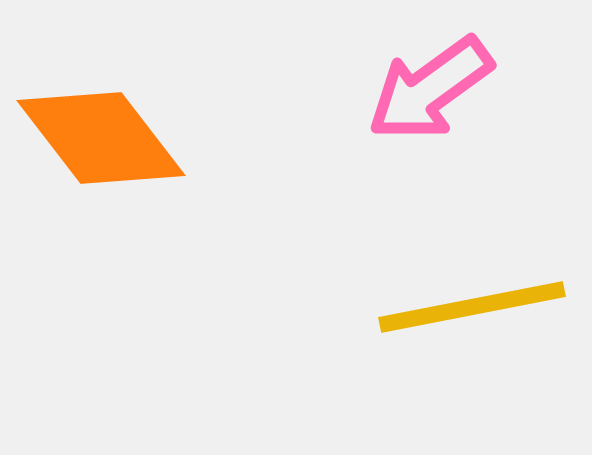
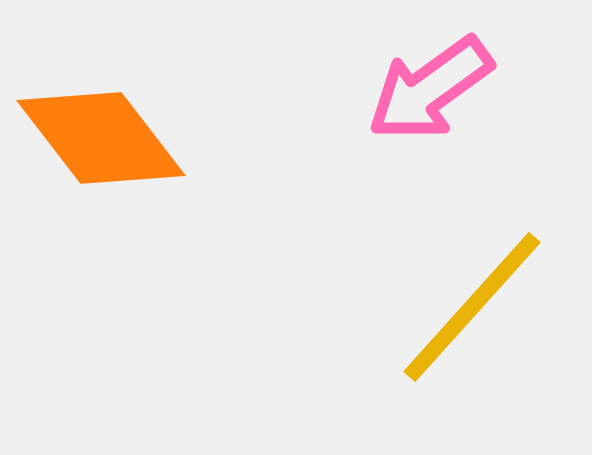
yellow line: rotated 37 degrees counterclockwise
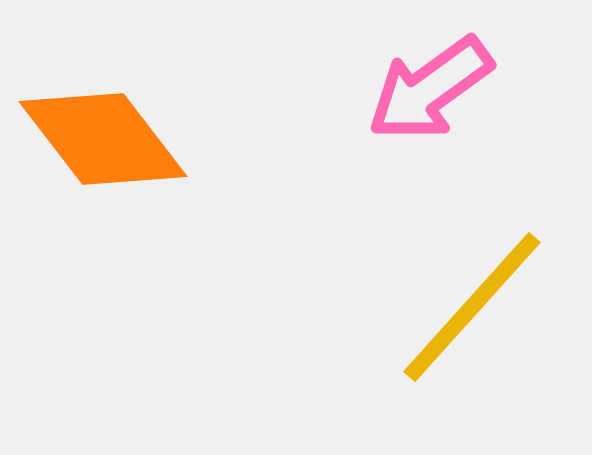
orange diamond: moved 2 px right, 1 px down
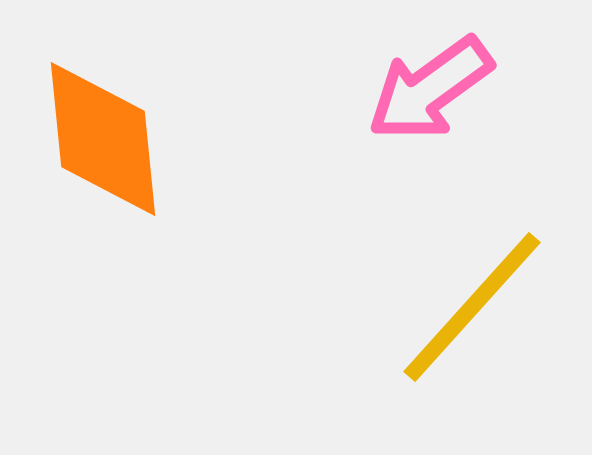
orange diamond: rotated 32 degrees clockwise
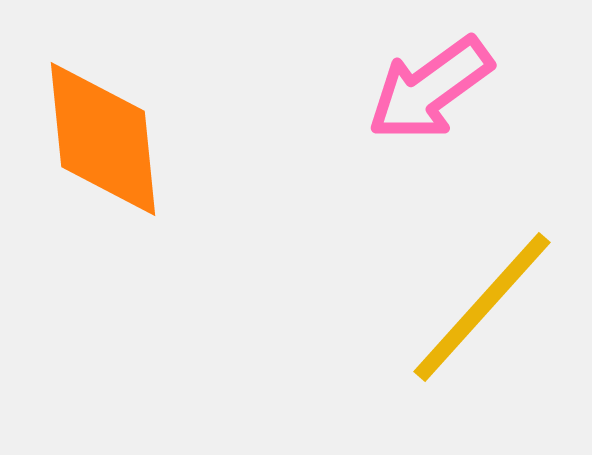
yellow line: moved 10 px right
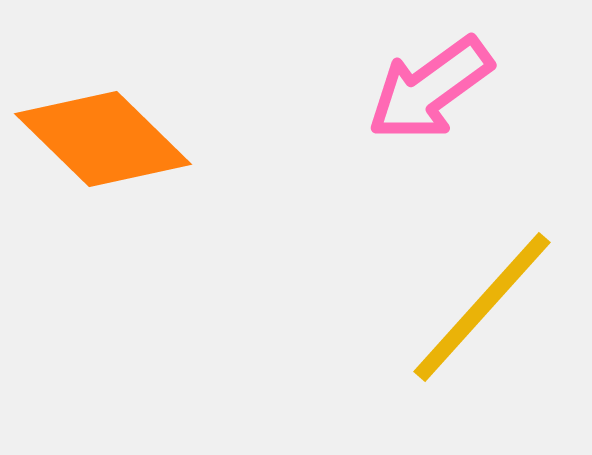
orange diamond: rotated 40 degrees counterclockwise
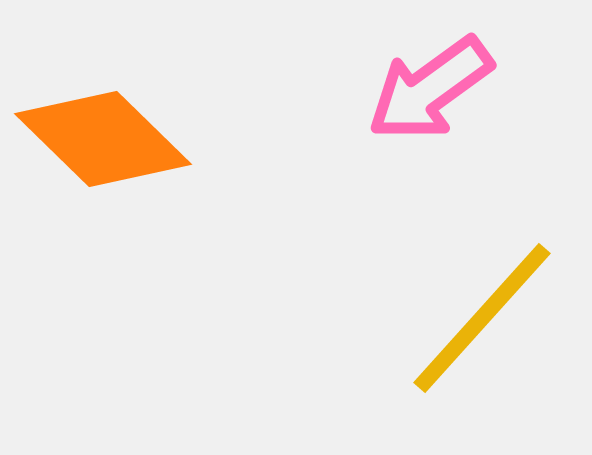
yellow line: moved 11 px down
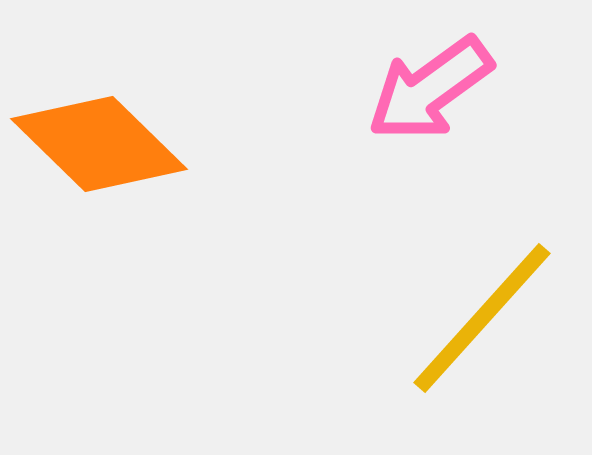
orange diamond: moved 4 px left, 5 px down
